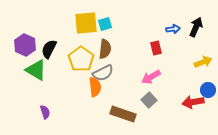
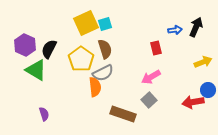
yellow square: rotated 20 degrees counterclockwise
blue arrow: moved 2 px right, 1 px down
brown semicircle: rotated 24 degrees counterclockwise
purple semicircle: moved 1 px left, 2 px down
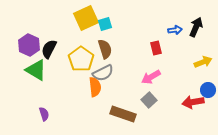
yellow square: moved 5 px up
purple hexagon: moved 4 px right
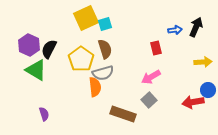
yellow arrow: rotated 18 degrees clockwise
gray semicircle: rotated 10 degrees clockwise
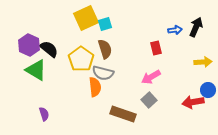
black semicircle: rotated 102 degrees clockwise
gray semicircle: rotated 30 degrees clockwise
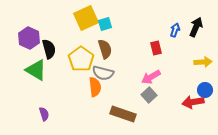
blue arrow: rotated 64 degrees counterclockwise
purple hexagon: moved 7 px up
black semicircle: rotated 36 degrees clockwise
blue circle: moved 3 px left
gray square: moved 5 px up
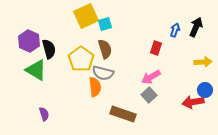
yellow square: moved 2 px up
purple hexagon: moved 3 px down
red rectangle: rotated 32 degrees clockwise
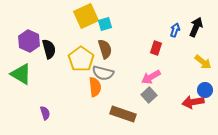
yellow arrow: rotated 42 degrees clockwise
green triangle: moved 15 px left, 4 px down
purple semicircle: moved 1 px right, 1 px up
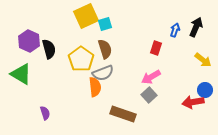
yellow arrow: moved 2 px up
gray semicircle: rotated 35 degrees counterclockwise
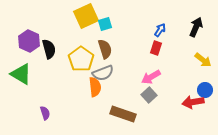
blue arrow: moved 15 px left; rotated 16 degrees clockwise
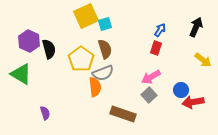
blue circle: moved 24 px left
